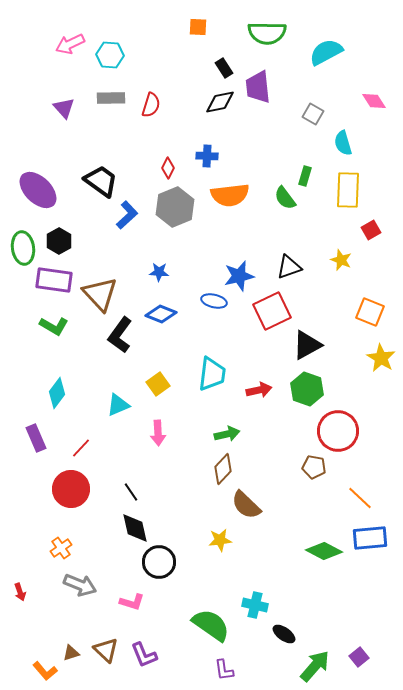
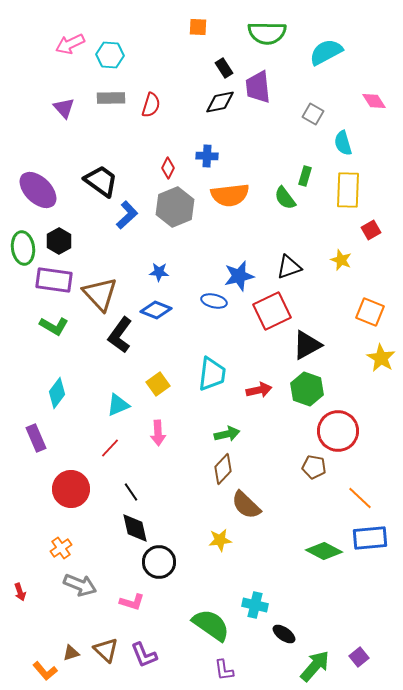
blue diamond at (161, 314): moved 5 px left, 4 px up
red line at (81, 448): moved 29 px right
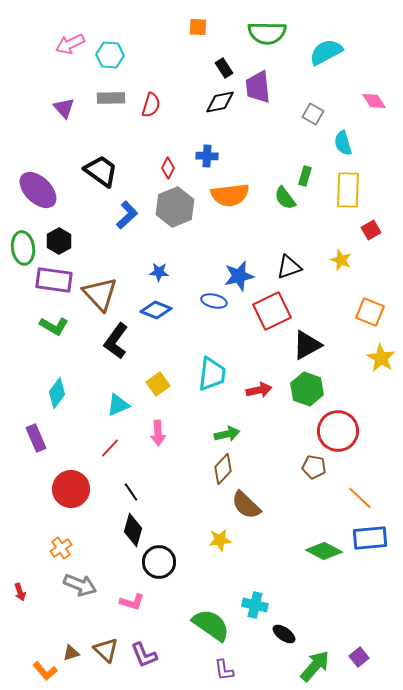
black trapezoid at (101, 181): moved 10 px up
black L-shape at (120, 335): moved 4 px left, 6 px down
black diamond at (135, 528): moved 2 px left, 2 px down; rotated 28 degrees clockwise
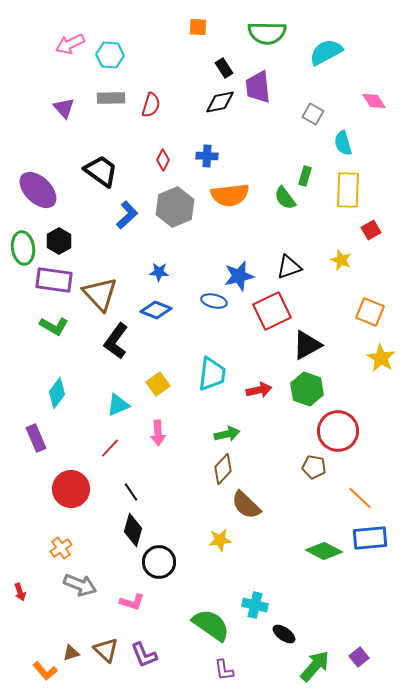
red diamond at (168, 168): moved 5 px left, 8 px up
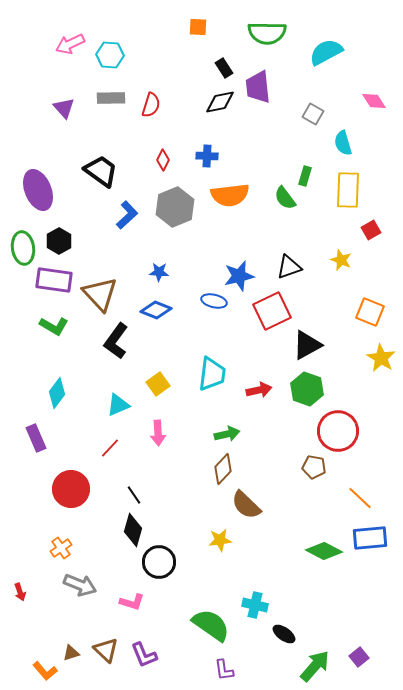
purple ellipse at (38, 190): rotated 24 degrees clockwise
black line at (131, 492): moved 3 px right, 3 px down
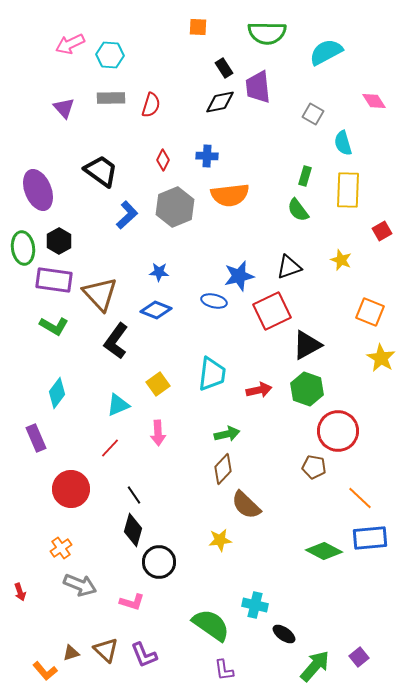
green semicircle at (285, 198): moved 13 px right, 12 px down
red square at (371, 230): moved 11 px right, 1 px down
